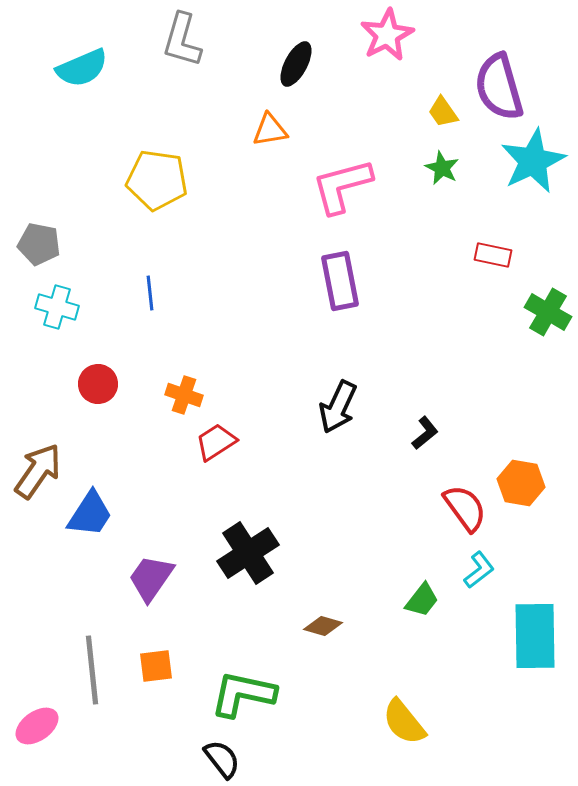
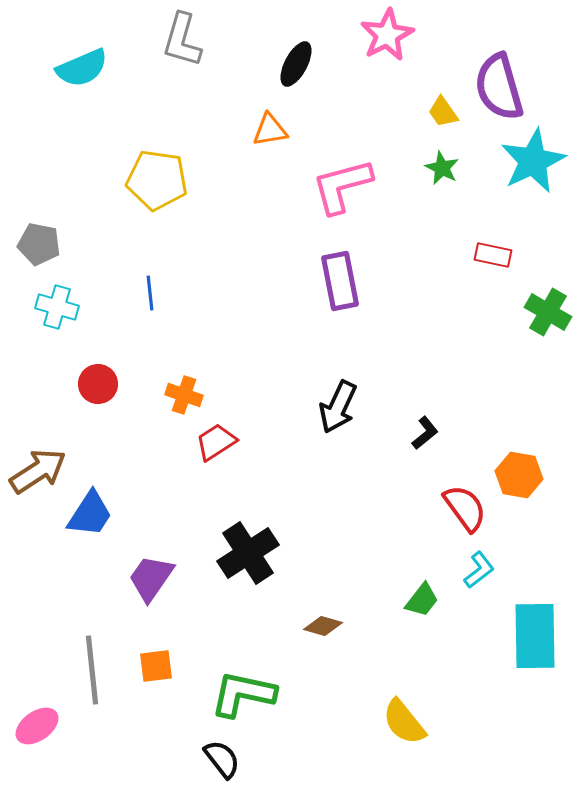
brown arrow: rotated 22 degrees clockwise
orange hexagon: moved 2 px left, 8 px up
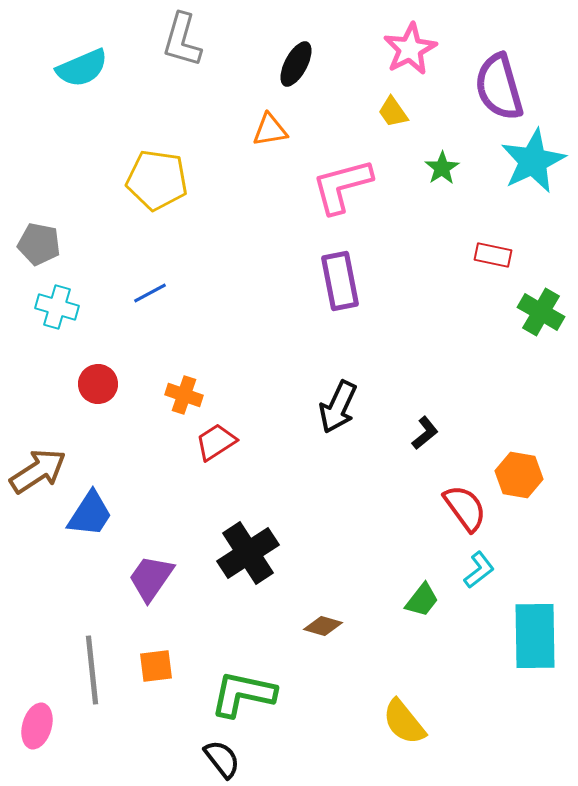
pink star: moved 23 px right, 14 px down
yellow trapezoid: moved 50 px left
green star: rotated 12 degrees clockwise
blue line: rotated 68 degrees clockwise
green cross: moved 7 px left
pink ellipse: rotated 39 degrees counterclockwise
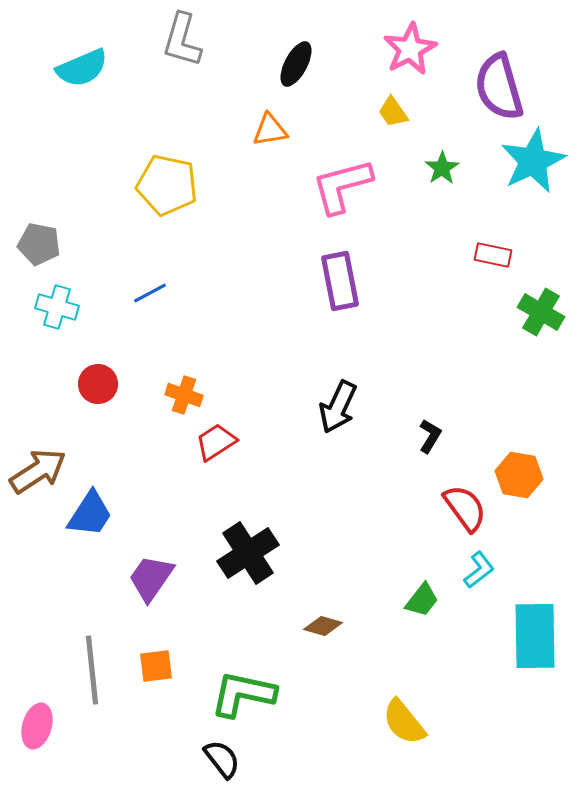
yellow pentagon: moved 10 px right, 5 px down; rotated 4 degrees clockwise
black L-shape: moved 5 px right, 3 px down; rotated 20 degrees counterclockwise
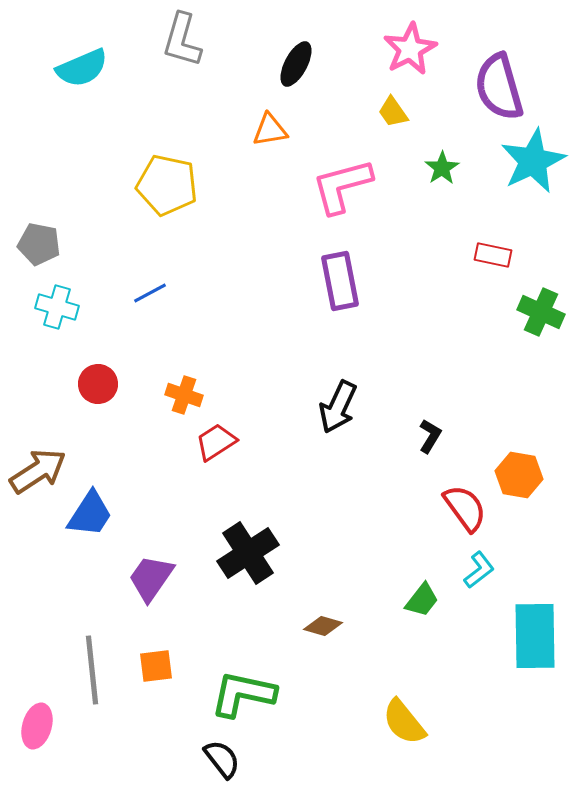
green cross: rotated 6 degrees counterclockwise
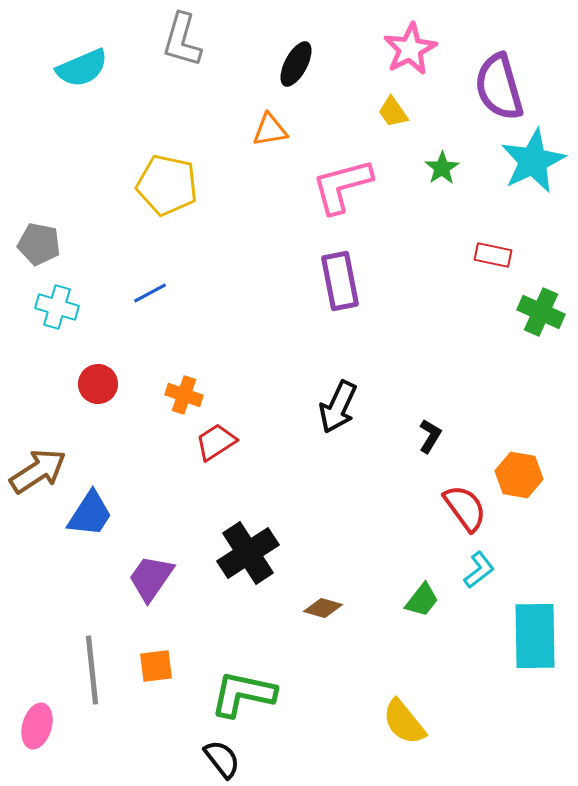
brown diamond: moved 18 px up
